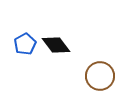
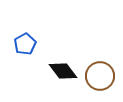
black diamond: moved 7 px right, 26 px down
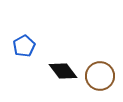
blue pentagon: moved 1 px left, 2 px down
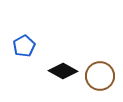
black diamond: rotated 24 degrees counterclockwise
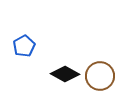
black diamond: moved 2 px right, 3 px down
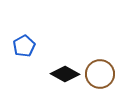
brown circle: moved 2 px up
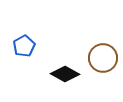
brown circle: moved 3 px right, 16 px up
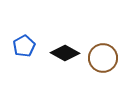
black diamond: moved 21 px up
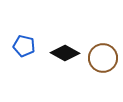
blue pentagon: rotated 30 degrees counterclockwise
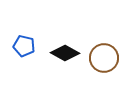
brown circle: moved 1 px right
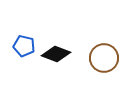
black diamond: moved 9 px left, 1 px down; rotated 8 degrees counterclockwise
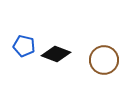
brown circle: moved 2 px down
